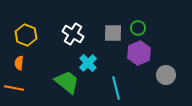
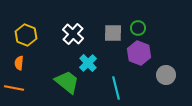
white cross: rotated 10 degrees clockwise
purple hexagon: rotated 15 degrees counterclockwise
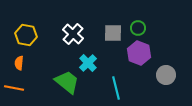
yellow hexagon: rotated 10 degrees counterclockwise
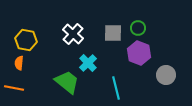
yellow hexagon: moved 5 px down
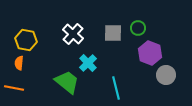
purple hexagon: moved 11 px right
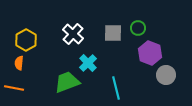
yellow hexagon: rotated 20 degrees clockwise
green trapezoid: rotated 60 degrees counterclockwise
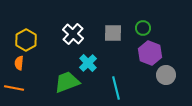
green circle: moved 5 px right
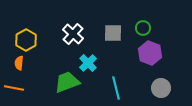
gray circle: moved 5 px left, 13 px down
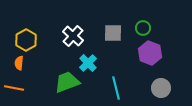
white cross: moved 2 px down
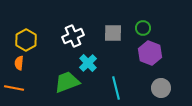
white cross: rotated 25 degrees clockwise
